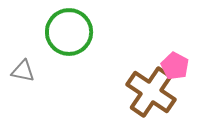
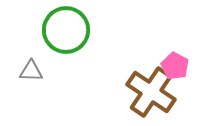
green circle: moved 3 px left, 2 px up
gray triangle: moved 8 px right; rotated 10 degrees counterclockwise
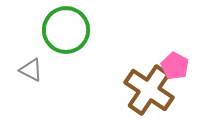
gray triangle: moved 1 px up; rotated 25 degrees clockwise
brown cross: moved 2 px left, 2 px up
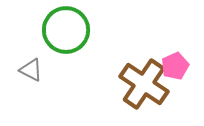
pink pentagon: rotated 20 degrees clockwise
brown cross: moved 5 px left, 6 px up
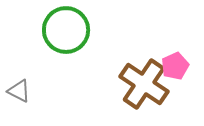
gray triangle: moved 12 px left, 21 px down
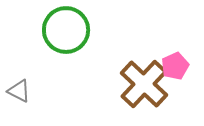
brown cross: rotated 9 degrees clockwise
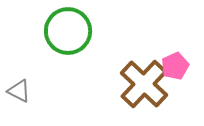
green circle: moved 2 px right, 1 px down
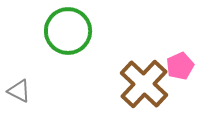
pink pentagon: moved 5 px right
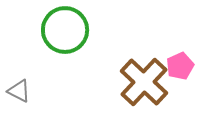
green circle: moved 3 px left, 1 px up
brown cross: moved 2 px up
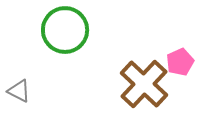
pink pentagon: moved 4 px up
brown cross: moved 2 px down
